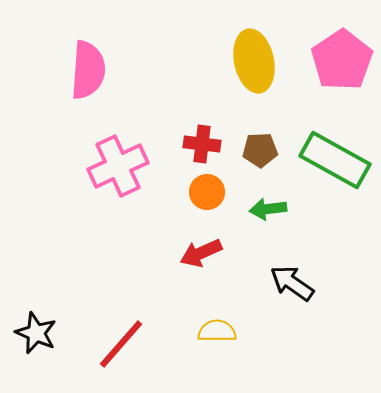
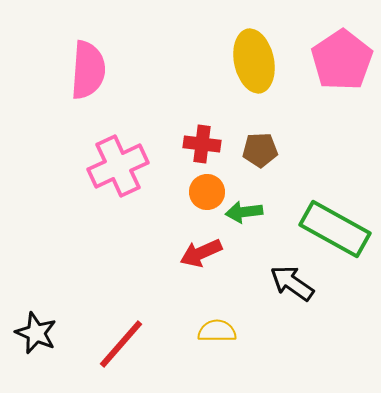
green rectangle: moved 69 px down
green arrow: moved 24 px left, 3 px down
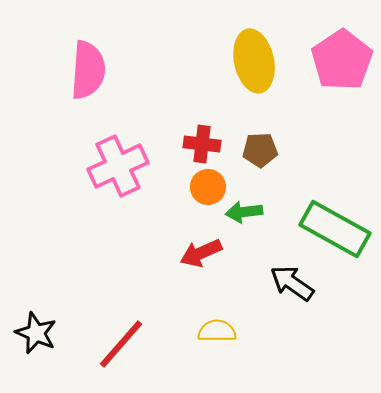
orange circle: moved 1 px right, 5 px up
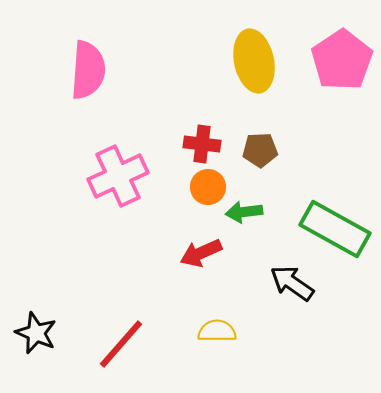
pink cross: moved 10 px down
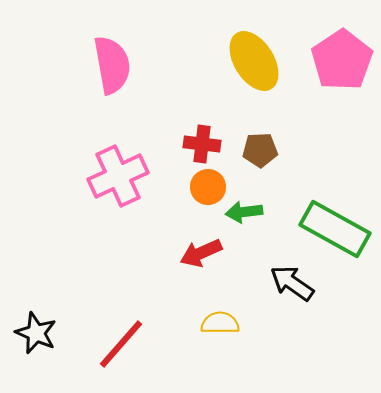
yellow ellipse: rotated 20 degrees counterclockwise
pink semicircle: moved 24 px right, 5 px up; rotated 14 degrees counterclockwise
yellow semicircle: moved 3 px right, 8 px up
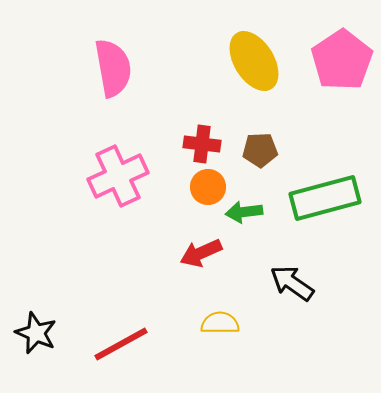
pink semicircle: moved 1 px right, 3 px down
green rectangle: moved 10 px left, 31 px up; rotated 44 degrees counterclockwise
red line: rotated 20 degrees clockwise
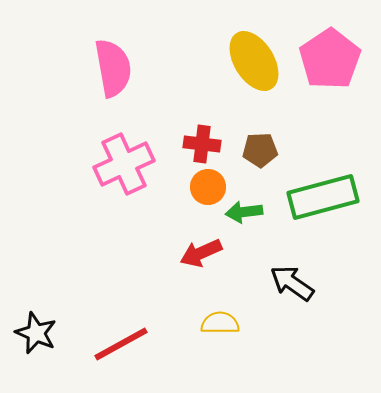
pink pentagon: moved 12 px left, 1 px up
pink cross: moved 6 px right, 12 px up
green rectangle: moved 2 px left, 1 px up
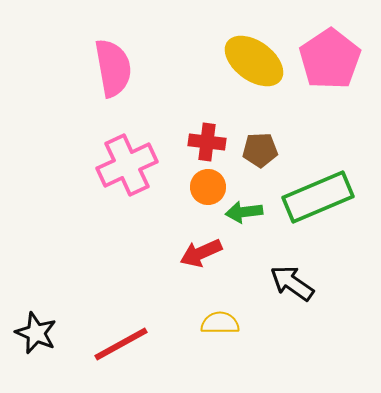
yellow ellipse: rotated 22 degrees counterclockwise
red cross: moved 5 px right, 2 px up
pink cross: moved 3 px right, 1 px down
green rectangle: moved 5 px left; rotated 8 degrees counterclockwise
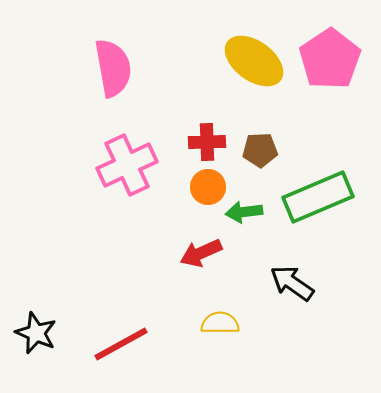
red cross: rotated 9 degrees counterclockwise
